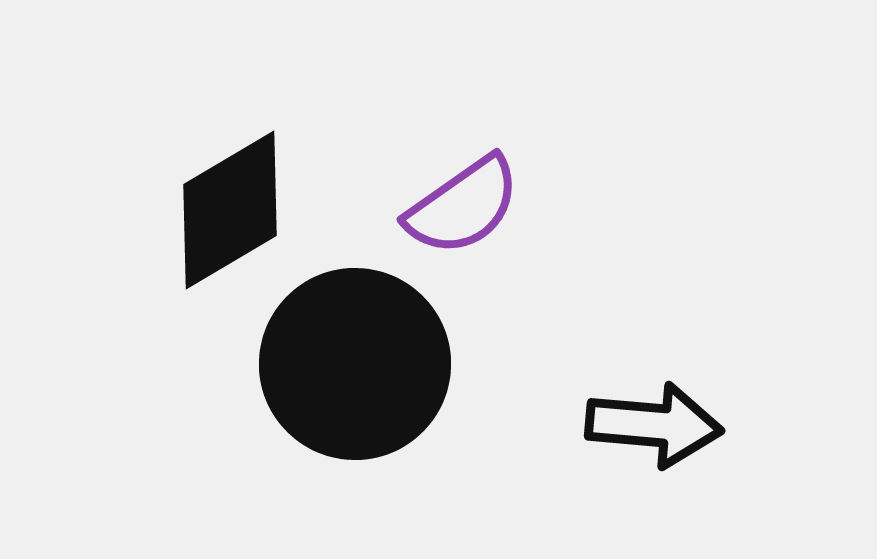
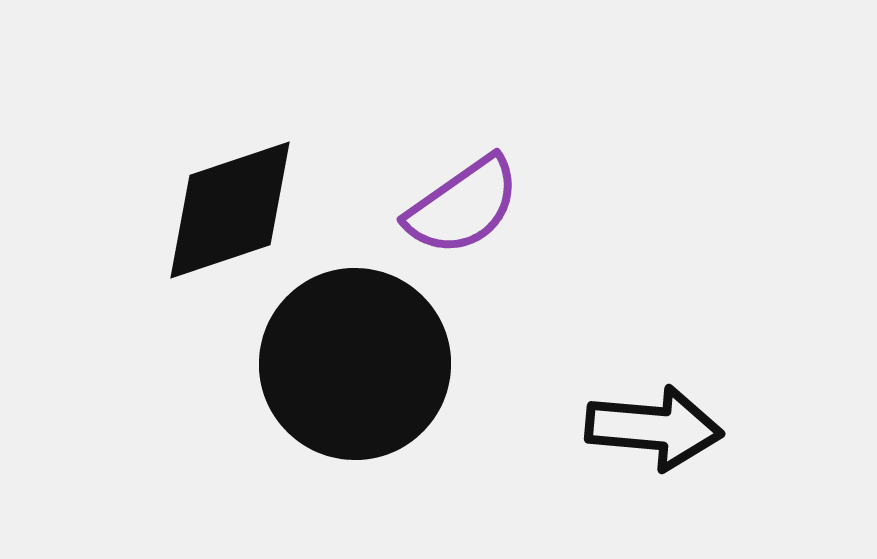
black diamond: rotated 12 degrees clockwise
black arrow: moved 3 px down
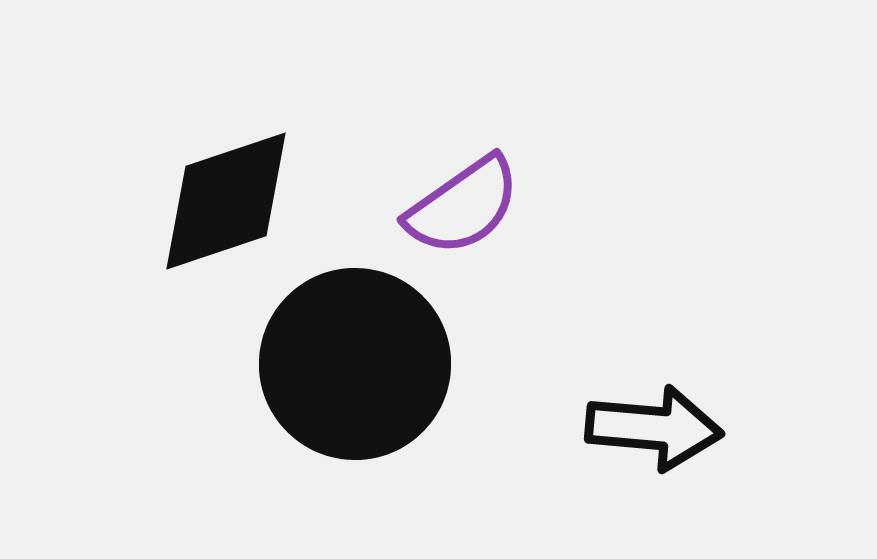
black diamond: moved 4 px left, 9 px up
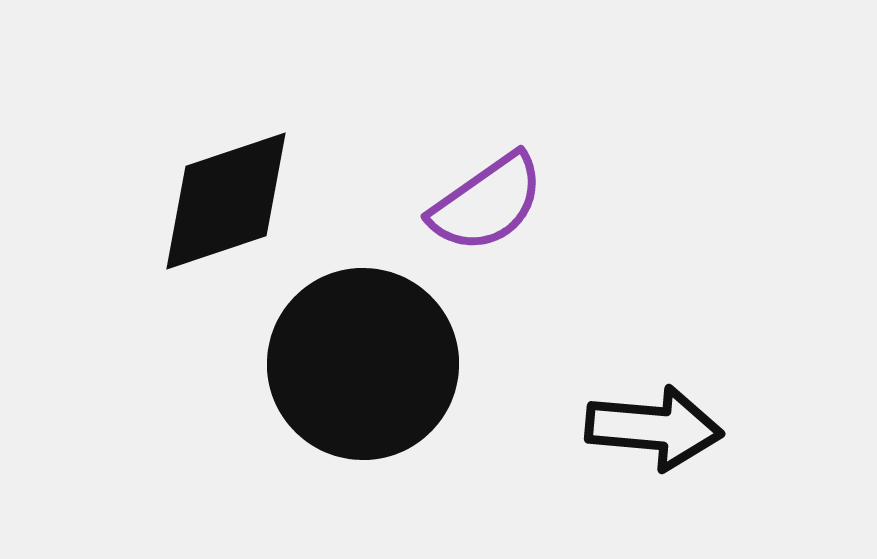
purple semicircle: moved 24 px right, 3 px up
black circle: moved 8 px right
